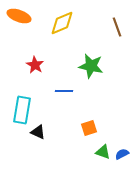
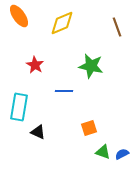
orange ellipse: rotated 35 degrees clockwise
cyan rectangle: moved 3 px left, 3 px up
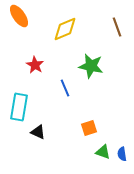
yellow diamond: moved 3 px right, 6 px down
blue line: moved 1 px right, 3 px up; rotated 66 degrees clockwise
blue semicircle: rotated 72 degrees counterclockwise
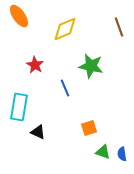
brown line: moved 2 px right
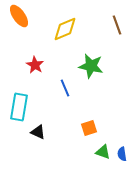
brown line: moved 2 px left, 2 px up
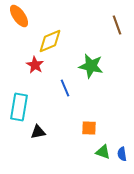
yellow diamond: moved 15 px left, 12 px down
orange square: rotated 21 degrees clockwise
black triangle: rotated 35 degrees counterclockwise
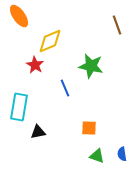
green triangle: moved 6 px left, 4 px down
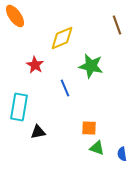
orange ellipse: moved 4 px left
yellow diamond: moved 12 px right, 3 px up
green triangle: moved 8 px up
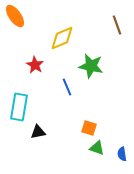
blue line: moved 2 px right, 1 px up
orange square: rotated 14 degrees clockwise
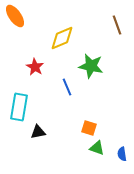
red star: moved 2 px down
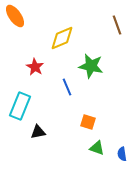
cyan rectangle: moved 1 px right, 1 px up; rotated 12 degrees clockwise
orange square: moved 1 px left, 6 px up
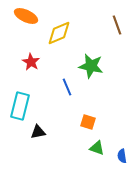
orange ellipse: moved 11 px right; rotated 30 degrees counterclockwise
yellow diamond: moved 3 px left, 5 px up
red star: moved 4 px left, 5 px up
cyan rectangle: rotated 8 degrees counterclockwise
blue semicircle: moved 2 px down
